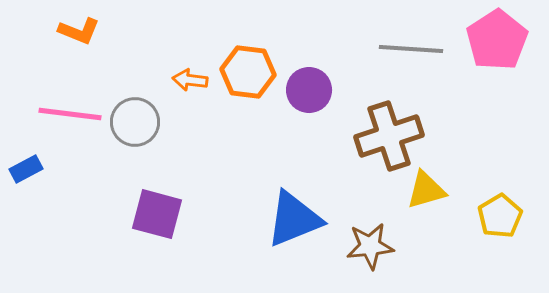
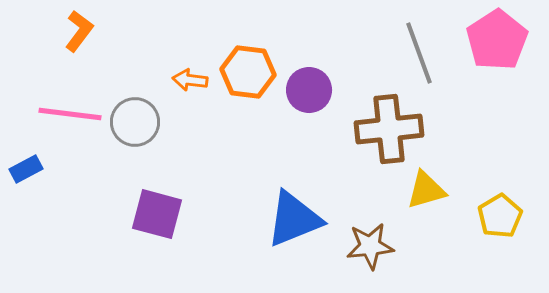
orange L-shape: rotated 75 degrees counterclockwise
gray line: moved 8 px right, 4 px down; rotated 66 degrees clockwise
brown cross: moved 7 px up; rotated 12 degrees clockwise
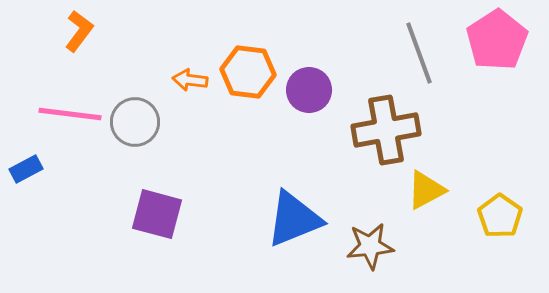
brown cross: moved 3 px left, 1 px down; rotated 4 degrees counterclockwise
yellow triangle: rotated 12 degrees counterclockwise
yellow pentagon: rotated 6 degrees counterclockwise
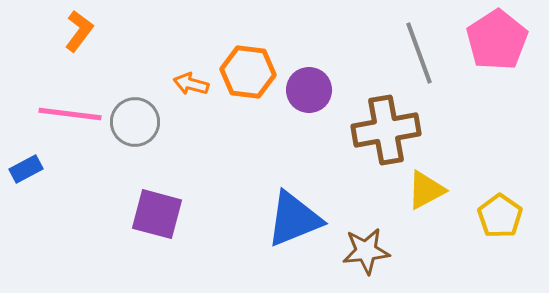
orange arrow: moved 1 px right, 4 px down; rotated 8 degrees clockwise
brown star: moved 4 px left, 5 px down
